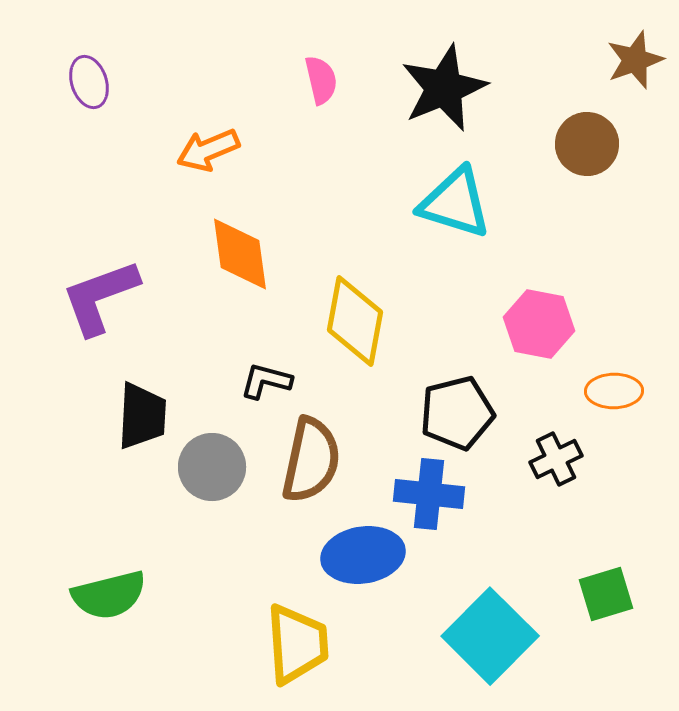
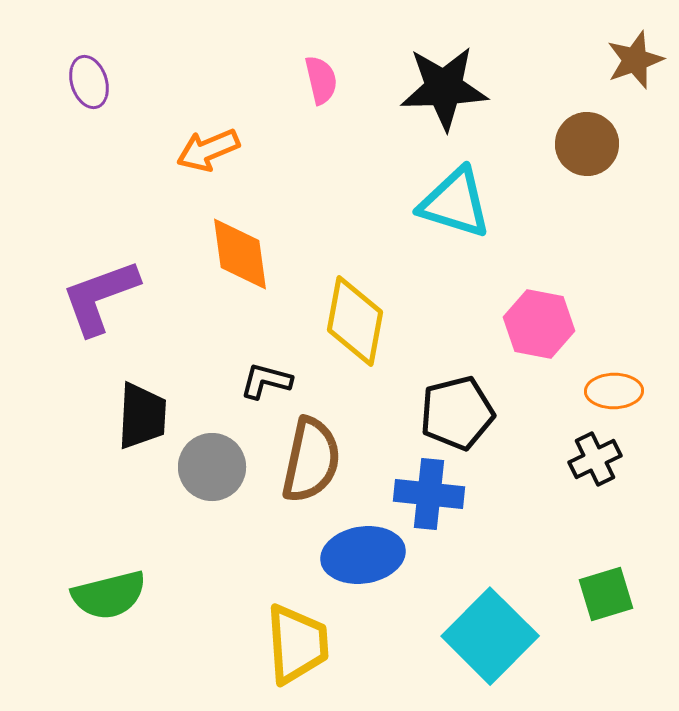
black star: rotated 20 degrees clockwise
black cross: moved 39 px right
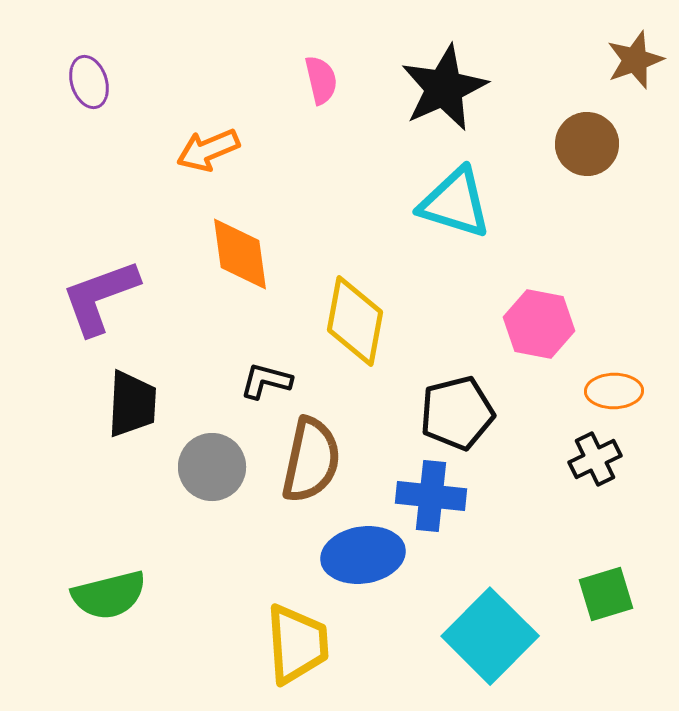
black star: rotated 22 degrees counterclockwise
black trapezoid: moved 10 px left, 12 px up
blue cross: moved 2 px right, 2 px down
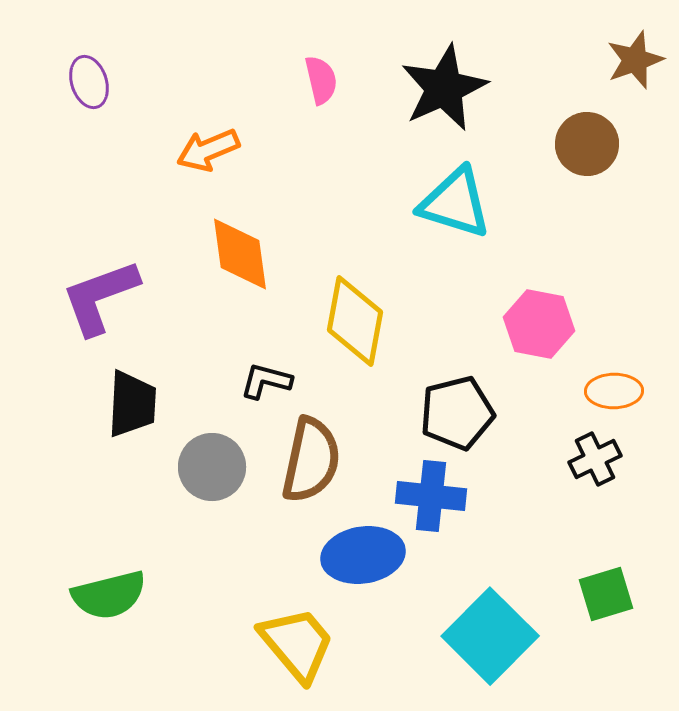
yellow trapezoid: rotated 36 degrees counterclockwise
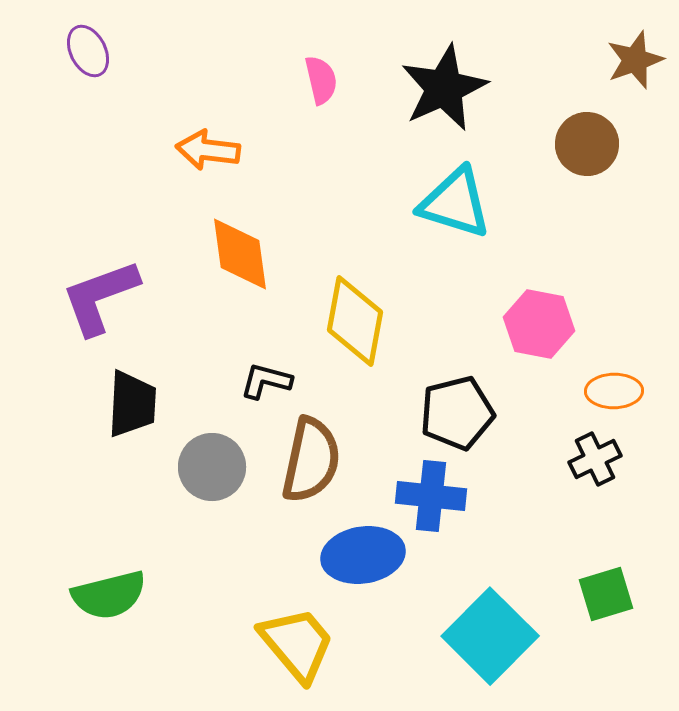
purple ellipse: moved 1 px left, 31 px up; rotated 9 degrees counterclockwise
orange arrow: rotated 30 degrees clockwise
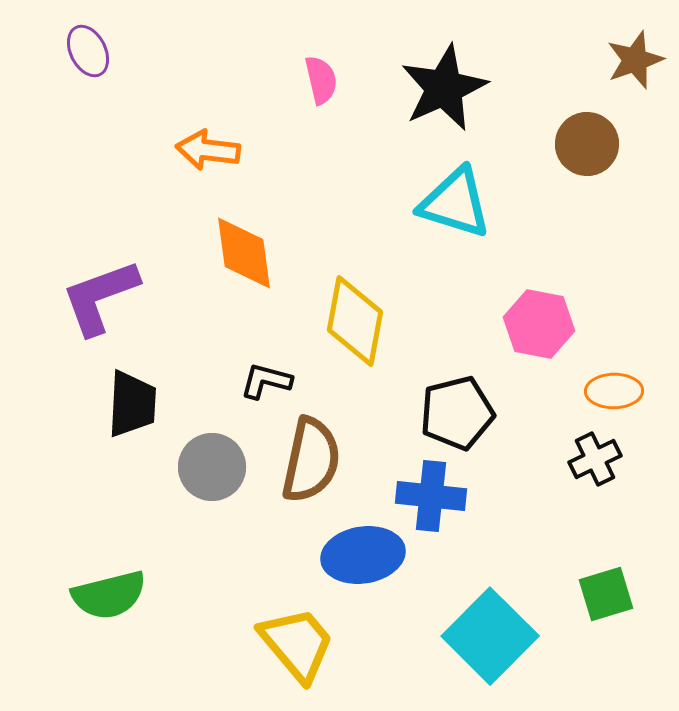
orange diamond: moved 4 px right, 1 px up
